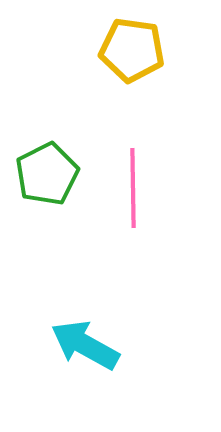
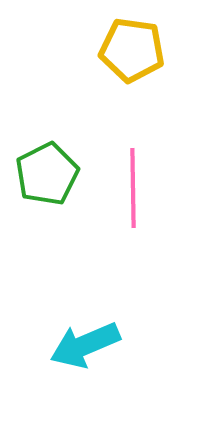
cyan arrow: rotated 52 degrees counterclockwise
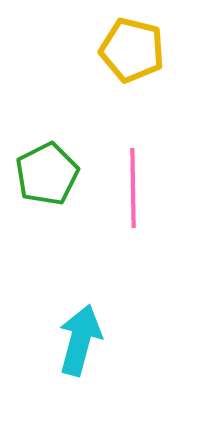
yellow pentagon: rotated 6 degrees clockwise
cyan arrow: moved 5 px left, 5 px up; rotated 128 degrees clockwise
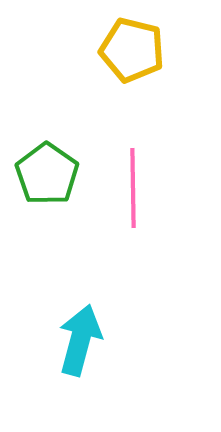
green pentagon: rotated 10 degrees counterclockwise
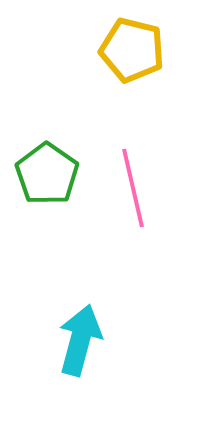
pink line: rotated 12 degrees counterclockwise
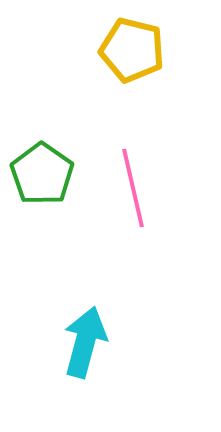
green pentagon: moved 5 px left
cyan arrow: moved 5 px right, 2 px down
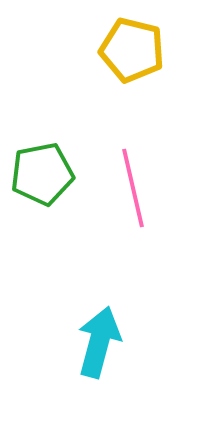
green pentagon: rotated 26 degrees clockwise
cyan arrow: moved 14 px right
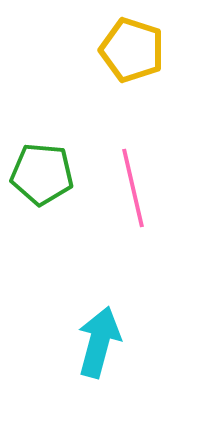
yellow pentagon: rotated 4 degrees clockwise
green pentagon: rotated 16 degrees clockwise
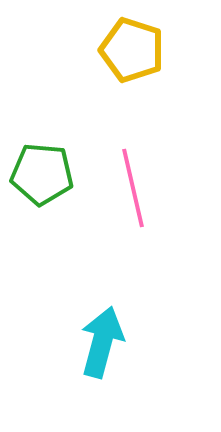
cyan arrow: moved 3 px right
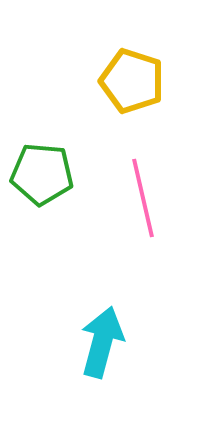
yellow pentagon: moved 31 px down
pink line: moved 10 px right, 10 px down
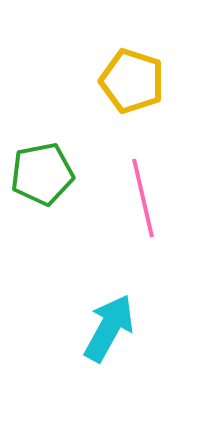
green pentagon: rotated 16 degrees counterclockwise
cyan arrow: moved 7 px right, 14 px up; rotated 14 degrees clockwise
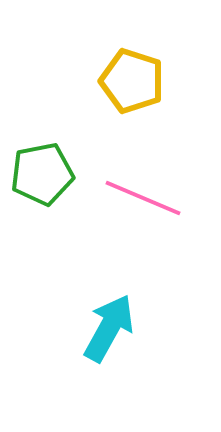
pink line: rotated 54 degrees counterclockwise
